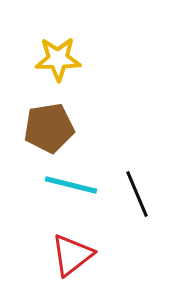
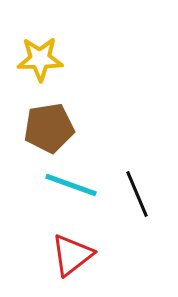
yellow star: moved 18 px left
cyan line: rotated 6 degrees clockwise
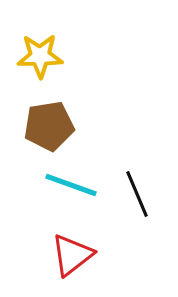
yellow star: moved 3 px up
brown pentagon: moved 2 px up
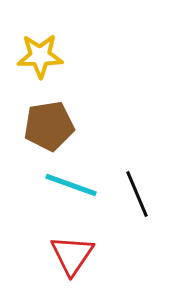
red triangle: rotated 18 degrees counterclockwise
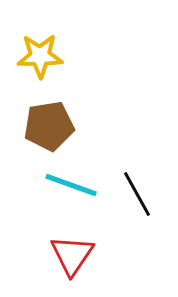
black line: rotated 6 degrees counterclockwise
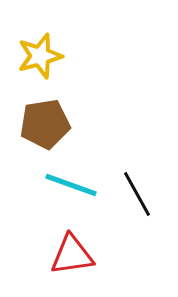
yellow star: rotated 15 degrees counterclockwise
brown pentagon: moved 4 px left, 2 px up
red triangle: rotated 48 degrees clockwise
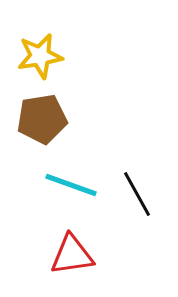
yellow star: rotated 6 degrees clockwise
brown pentagon: moved 3 px left, 5 px up
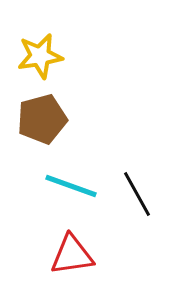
brown pentagon: rotated 6 degrees counterclockwise
cyan line: moved 1 px down
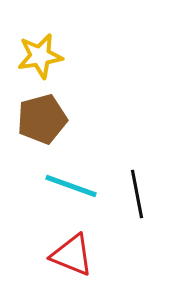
black line: rotated 18 degrees clockwise
red triangle: rotated 30 degrees clockwise
